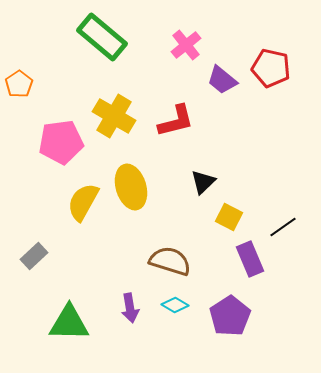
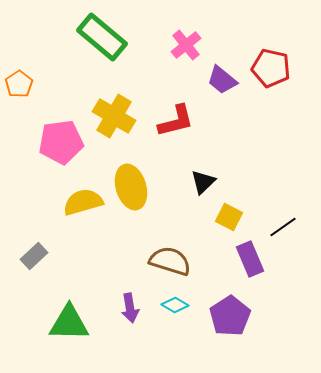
yellow semicircle: rotated 45 degrees clockwise
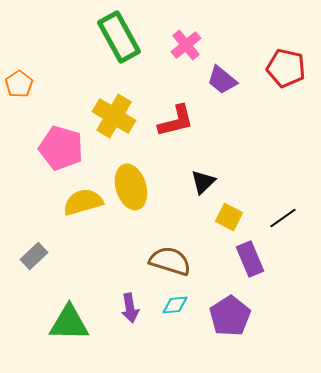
green rectangle: moved 17 px right; rotated 21 degrees clockwise
red pentagon: moved 15 px right
pink pentagon: moved 6 px down; rotated 24 degrees clockwise
black line: moved 9 px up
cyan diamond: rotated 36 degrees counterclockwise
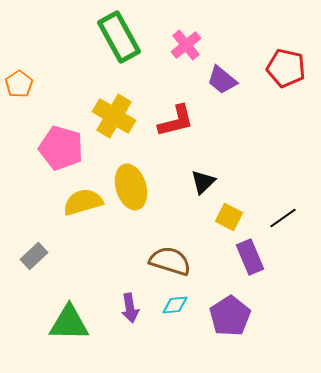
purple rectangle: moved 2 px up
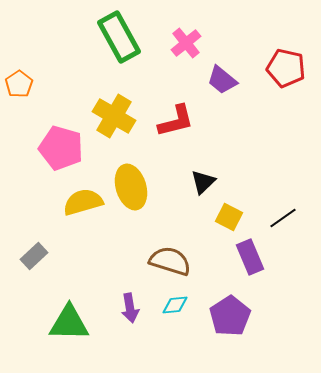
pink cross: moved 2 px up
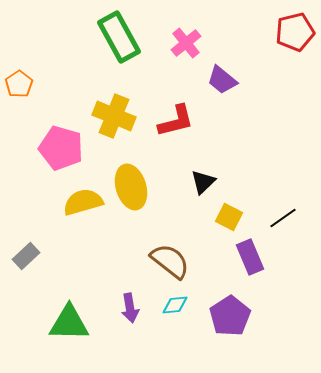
red pentagon: moved 9 px right, 36 px up; rotated 27 degrees counterclockwise
yellow cross: rotated 9 degrees counterclockwise
gray rectangle: moved 8 px left
brown semicircle: rotated 21 degrees clockwise
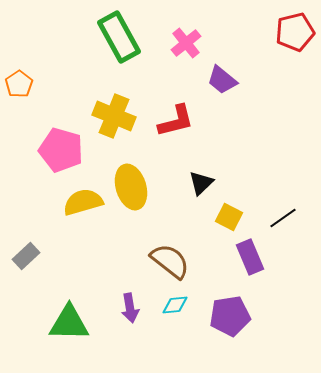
pink pentagon: moved 2 px down
black triangle: moved 2 px left, 1 px down
purple pentagon: rotated 24 degrees clockwise
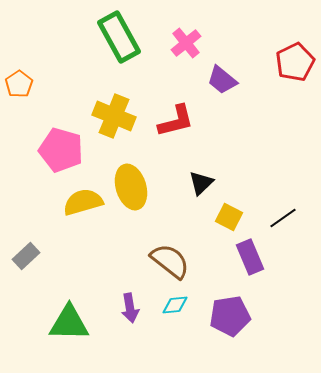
red pentagon: moved 30 px down; rotated 12 degrees counterclockwise
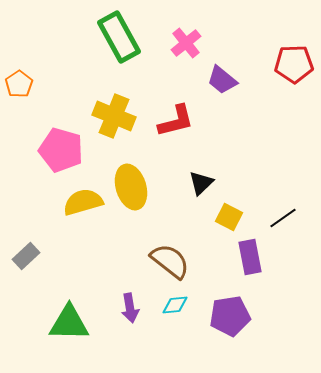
red pentagon: moved 1 px left, 2 px down; rotated 24 degrees clockwise
purple rectangle: rotated 12 degrees clockwise
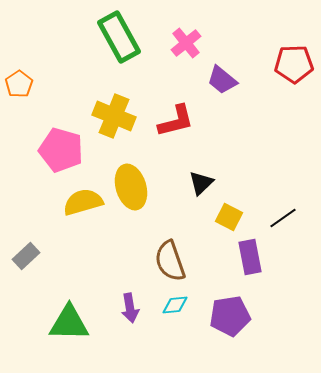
brown semicircle: rotated 147 degrees counterclockwise
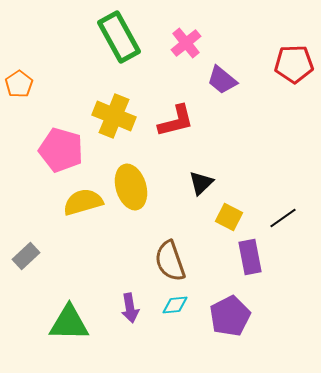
purple pentagon: rotated 18 degrees counterclockwise
